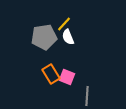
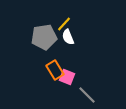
orange rectangle: moved 4 px right, 4 px up
gray line: moved 1 px up; rotated 48 degrees counterclockwise
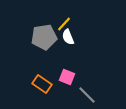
orange rectangle: moved 13 px left, 14 px down; rotated 24 degrees counterclockwise
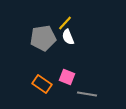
yellow line: moved 1 px right, 1 px up
gray pentagon: moved 1 px left, 1 px down
gray line: moved 1 px up; rotated 36 degrees counterclockwise
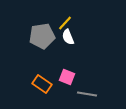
gray pentagon: moved 1 px left, 2 px up
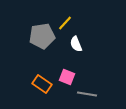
white semicircle: moved 8 px right, 7 px down
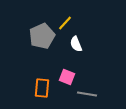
gray pentagon: rotated 15 degrees counterclockwise
orange rectangle: moved 4 px down; rotated 60 degrees clockwise
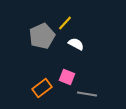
white semicircle: rotated 140 degrees clockwise
orange rectangle: rotated 48 degrees clockwise
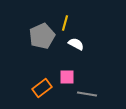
yellow line: rotated 28 degrees counterclockwise
pink square: rotated 21 degrees counterclockwise
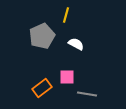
yellow line: moved 1 px right, 8 px up
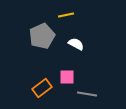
yellow line: rotated 63 degrees clockwise
